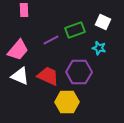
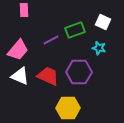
yellow hexagon: moved 1 px right, 6 px down
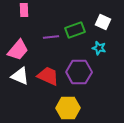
purple line: moved 3 px up; rotated 21 degrees clockwise
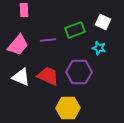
purple line: moved 3 px left, 3 px down
pink trapezoid: moved 5 px up
white triangle: moved 1 px right, 1 px down
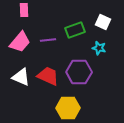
pink trapezoid: moved 2 px right, 3 px up
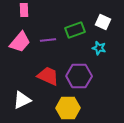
purple hexagon: moved 4 px down
white triangle: moved 1 px right, 23 px down; rotated 48 degrees counterclockwise
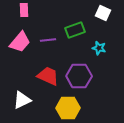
white square: moved 9 px up
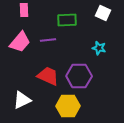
green rectangle: moved 8 px left, 10 px up; rotated 18 degrees clockwise
yellow hexagon: moved 2 px up
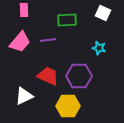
white triangle: moved 2 px right, 4 px up
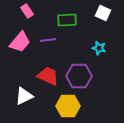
pink rectangle: moved 3 px right, 1 px down; rotated 32 degrees counterclockwise
